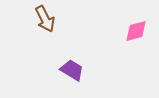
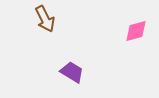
purple trapezoid: moved 2 px down
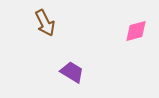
brown arrow: moved 4 px down
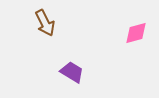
pink diamond: moved 2 px down
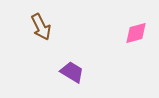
brown arrow: moved 4 px left, 4 px down
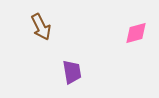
purple trapezoid: rotated 50 degrees clockwise
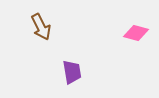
pink diamond: rotated 30 degrees clockwise
